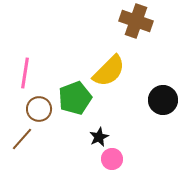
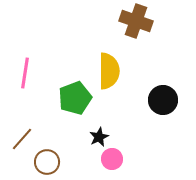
yellow semicircle: rotated 45 degrees counterclockwise
brown circle: moved 8 px right, 53 px down
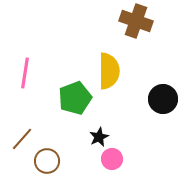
black circle: moved 1 px up
brown circle: moved 1 px up
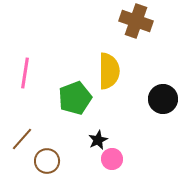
black star: moved 1 px left, 3 px down
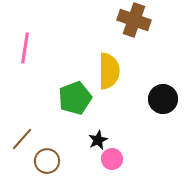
brown cross: moved 2 px left, 1 px up
pink line: moved 25 px up
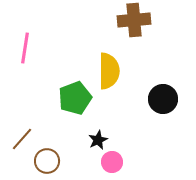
brown cross: rotated 24 degrees counterclockwise
pink circle: moved 3 px down
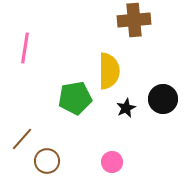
green pentagon: rotated 12 degrees clockwise
black star: moved 28 px right, 32 px up
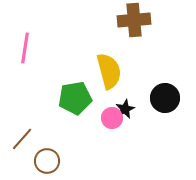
yellow semicircle: rotated 15 degrees counterclockwise
black circle: moved 2 px right, 1 px up
black star: moved 1 px left, 1 px down
pink circle: moved 44 px up
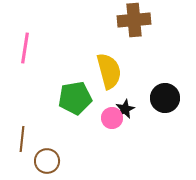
brown line: rotated 35 degrees counterclockwise
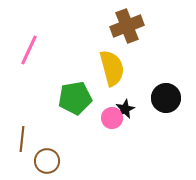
brown cross: moved 7 px left, 6 px down; rotated 16 degrees counterclockwise
pink line: moved 4 px right, 2 px down; rotated 16 degrees clockwise
yellow semicircle: moved 3 px right, 3 px up
black circle: moved 1 px right
